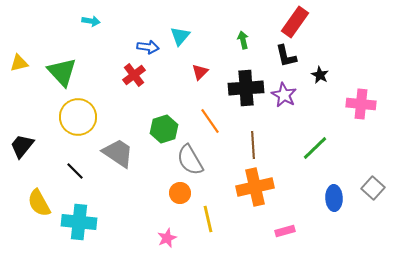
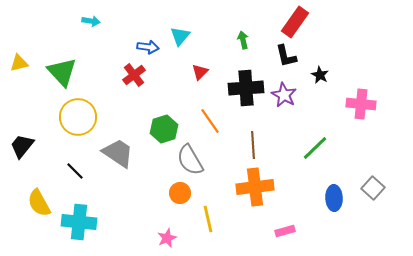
orange cross: rotated 6 degrees clockwise
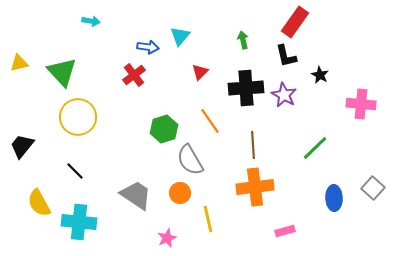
gray trapezoid: moved 18 px right, 42 px down
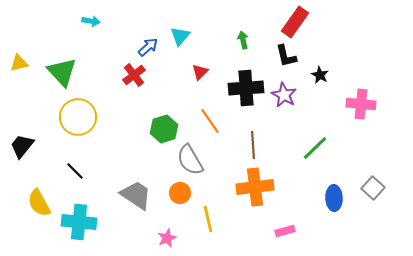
blue arrow: rotated 50 degrees counterclockwise
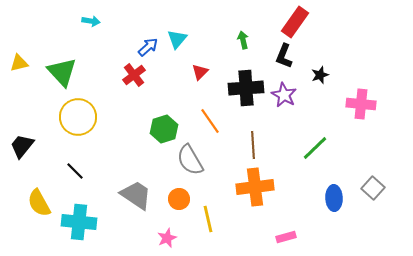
cyan triangle: moved 3 px left, 3 px down
black L-shape: moved 2 px left; rotated 35 degrees clockwise
black star: rotated 24 degrees clockwise
orange circle: moved 1 px left, 6 px down
pink rectangle: moved 1 px right, 6 px down
